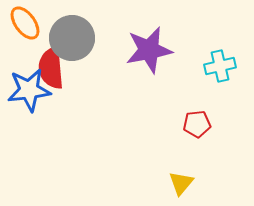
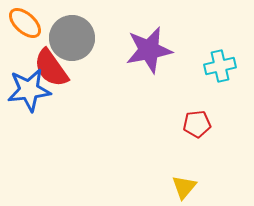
orange ellipse: rotated 12 degrees counterclockwise
red semicircle: rotated 30 degrees counterclockwise
yellow triangle: moved 3 px right, 4 px down
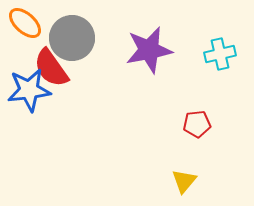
cyan cross: moved 12 px up
yellow triangle: moved 6 px up
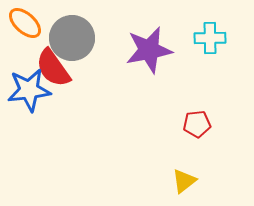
cyan cross: moved 10 px left, 16 px up; rotated 12 degrees clockwise
red semicircle: moved 2 px right
yellow triangle: rotated 12 degrees clockwise
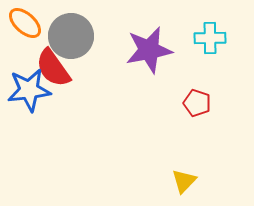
gray circle: moved 1 px left, 2 px up
red pentagon: moved 21 px up; rotated 24 degrees clockwise
yellow triangle: rotated 8 degrees counterclockwise
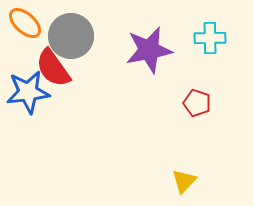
blue star: moved 1 px left, 2 px down
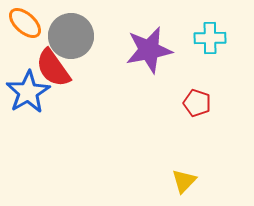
blue star: rotated 24 degrees counterclockwise
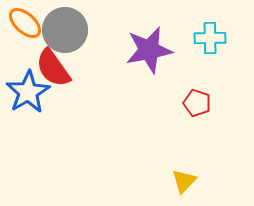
gray circle: moved 6 px left, 6 px up
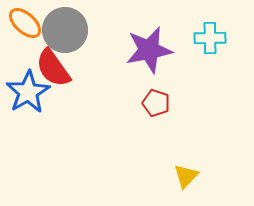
red pentagon: moved 41 px left
yellow triangle: moved 2 px right, 5 px up
